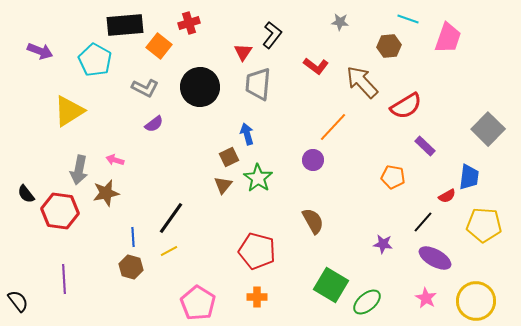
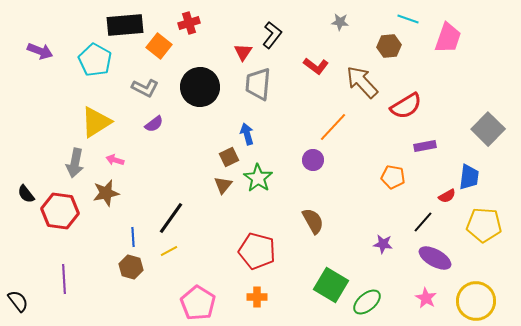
yellow triangle at (69, 111): moved 27 px right, 11 px down
purple rectangle at (425, 146): rotated 55 degrees counterclockwise
gray arrow at (79, 170): moved 4 px left, 7 px up
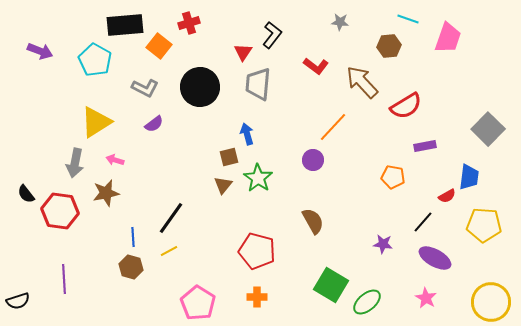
brown square at (229, 157): rotated 12 degrees clockwise
black semicircle at (18, 301): rotated 110 degrees clockwise
yellow circle at (476, 301): moved 15 px right, 1 px down
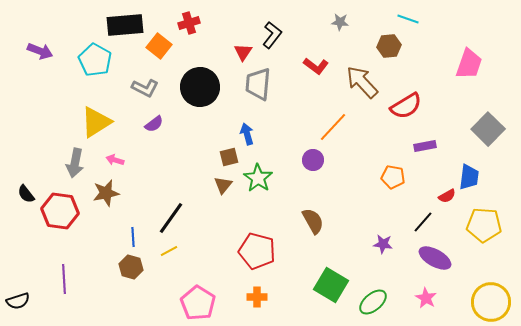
pink trapezoid at (448, 38): moved 21 px right, 26 px down
green ellipse at (367, 302): moved 6 px right
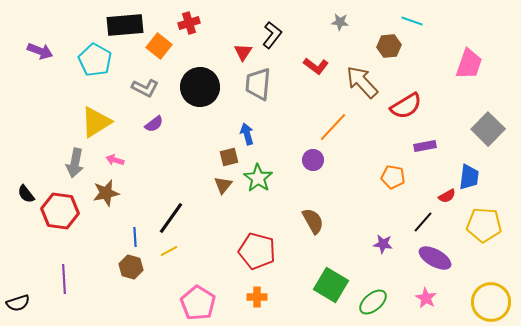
cyan line at (408, 19): moved 4 px right, 2 px down
blue line at (133, 237): moved 2 px right
black semicircle at (18, 301): moved 2 px down
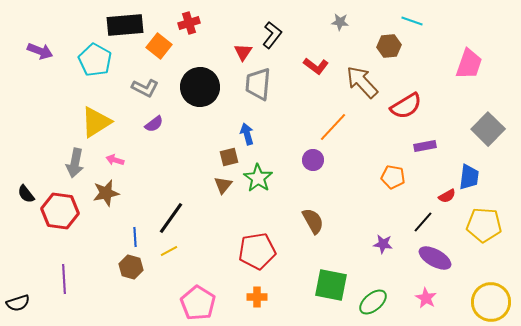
red pentagon at (257, 251): rotated 24 degrees counterclockwise
green square at (331, 285): rotated 20 degrees counterclockwise
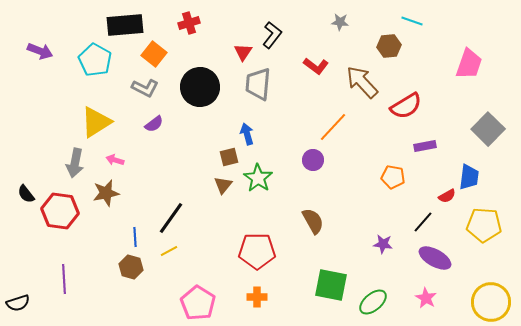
orange square at (159, 46): moved 5 px left, 8 px down
red pentagon at (257, 251): rotated 9 degrees clockwise
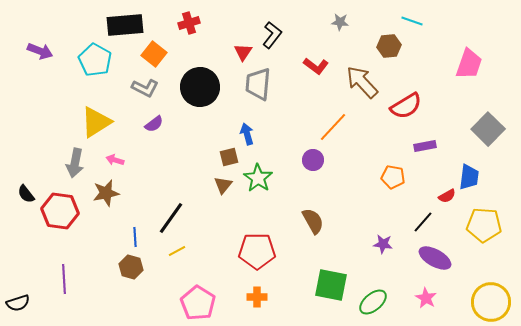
yellow line at (169, 251): moved 8 px right
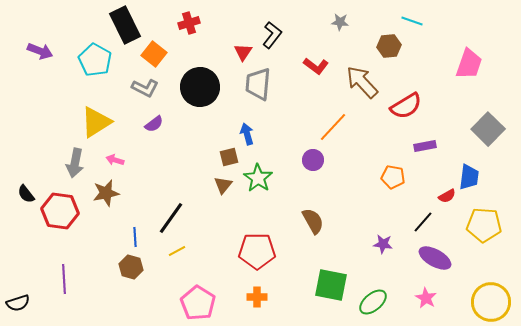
black rectangle at (125, 25): rotated 69 degrees clockwise
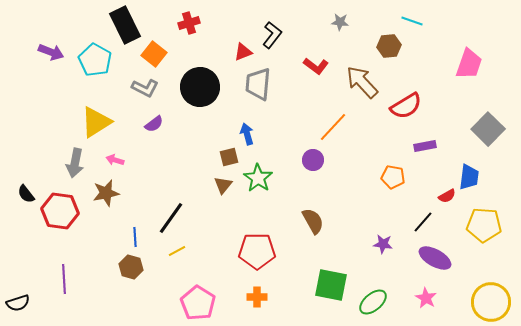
purple arrow at (40, 51): moved 11 px right, 1 px down
red triangle at (243, 52): rotated 36 degrees clockwise
